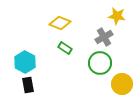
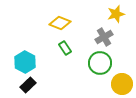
yellow star: moved 1 px left, 2 px up; rotated 24 degrees counterclockwise
green rectangle: rotated 24 degrees clockwise
black rectangle: rotated 56 degrees clockwise
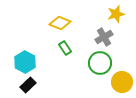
yellow circle: moved 2 px up
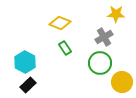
yellow star: rotated 18 degrees clockwise
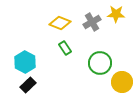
gray cross: moved 12 px left, 15 px up
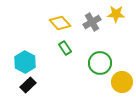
yellow diamond: rotated 25 degrees clockwise
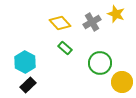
yellow star: rotated 18 degrees clockwise
green rectangle: rotated 16 degrees counterclockwise
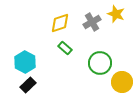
yellow diamond: rotated 65 degrees counterclockwise
